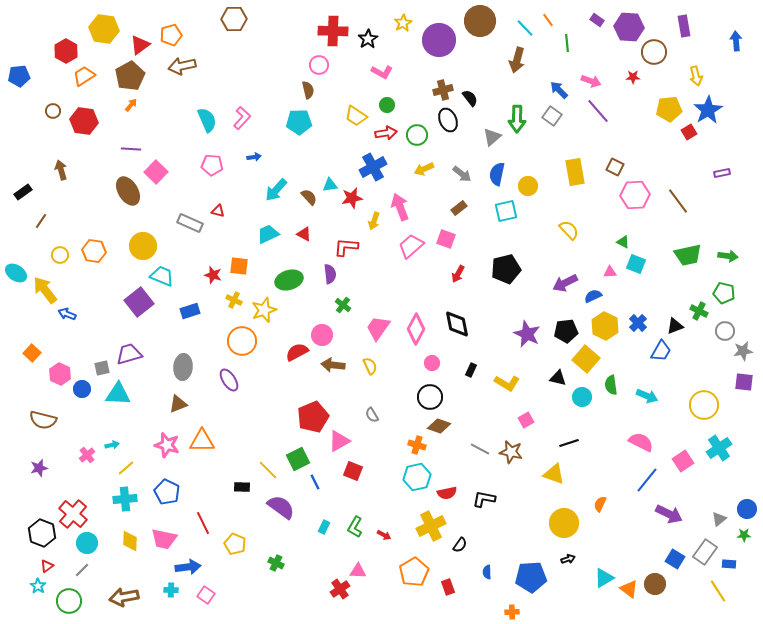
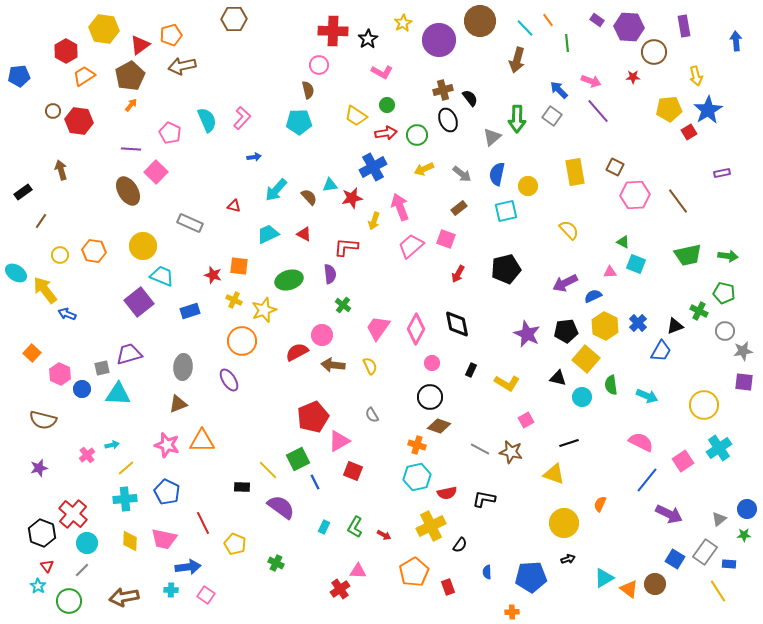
red hexagon at (84, 121): moved 5 px left
pink pentagon at (212, 165): moved 42 px left, 32 px up; rotated 20 degrees clockwise
red triangle at (218, 211): moved 16 px right, 5 px up
red triangle at (47, 566): rotated 32 degrees counterclockwise
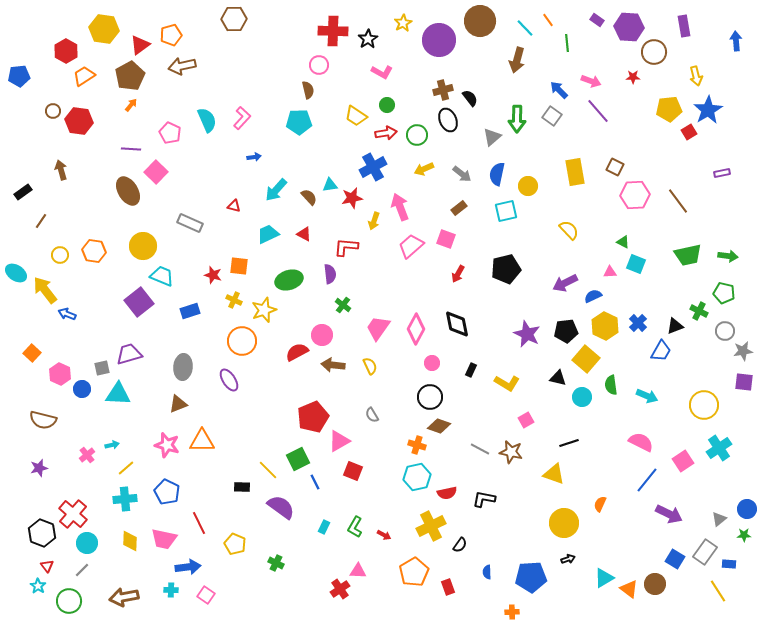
red line at (203, 523): moved 4 px left
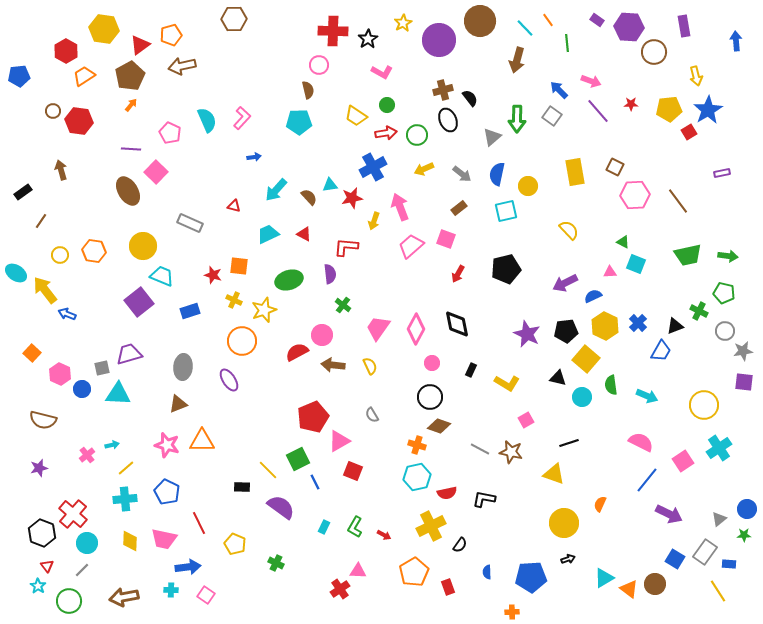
red star at (633, 77): moved 2 px left, 27 px down
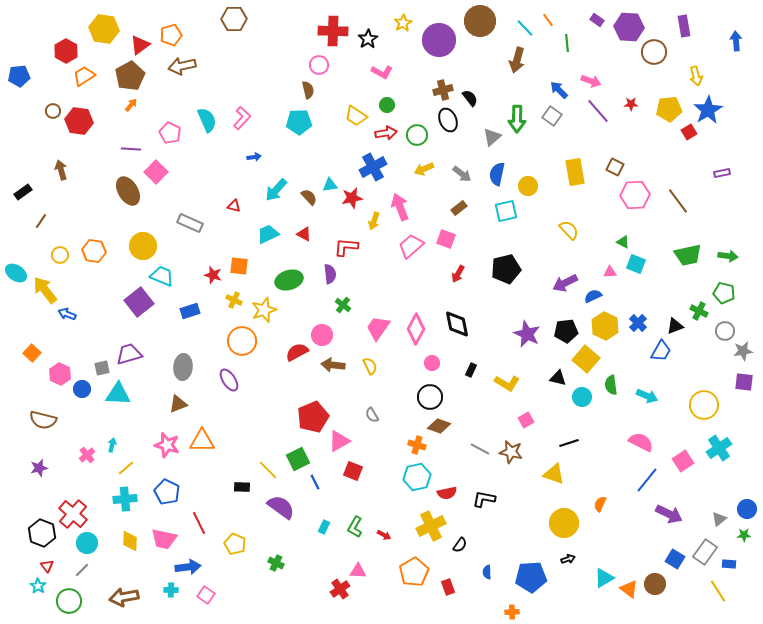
cyan arrow at (112, 445): rotated 64 degrees counterclockwise
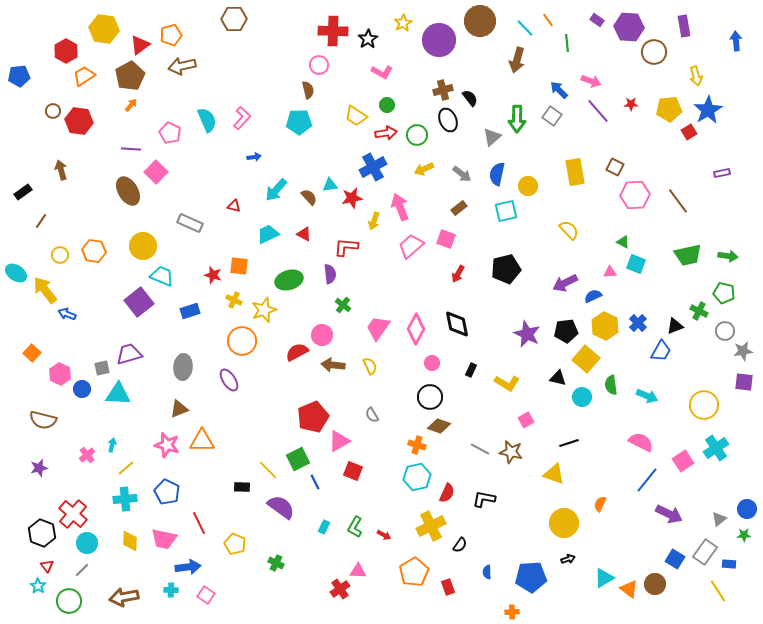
brown triangle at (178, 404): moved 1 px right, 5 px down
cyan cross at (719, 448): moved 3 px left
red semicircle at (447, 493): rotated 54 degrees counterclockwise
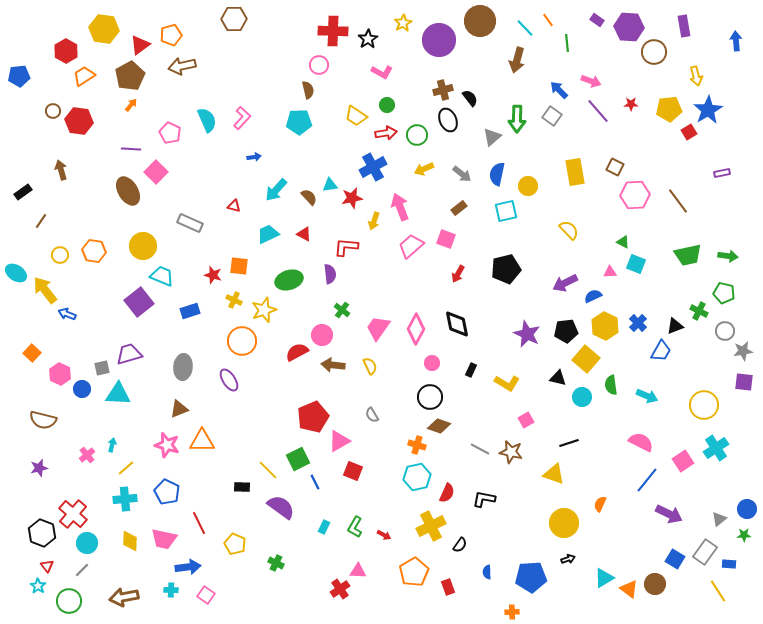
green cross at (343, 305): moved 1 px left, 5 px down
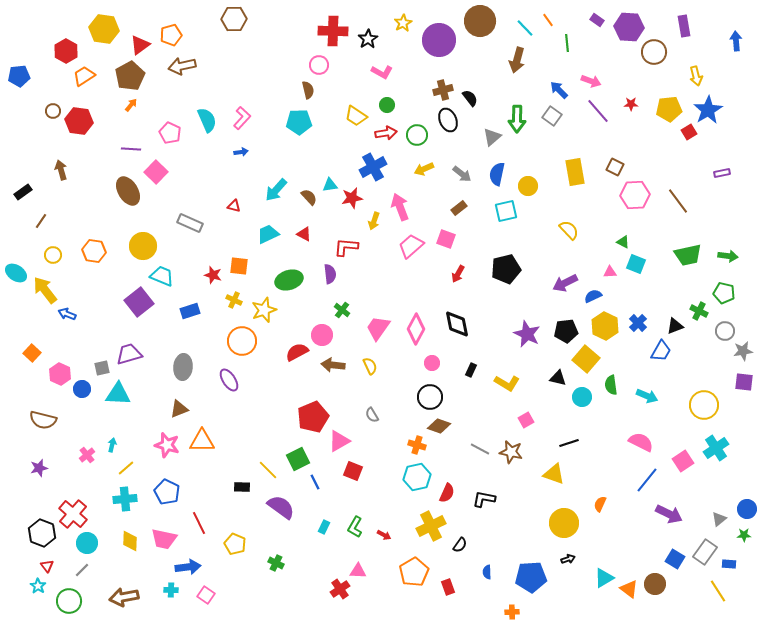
blue arrow at (254, 157): moved 13 px left, 5 px up
yellow circle at (60, 255): moved 7 px left
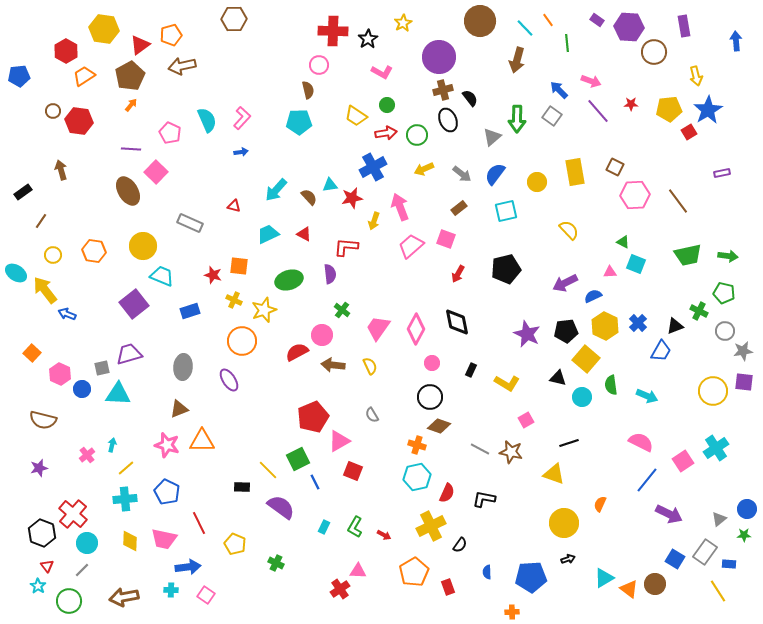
purple circle at (439, 40): moved 17 px down
blue semicircle at (497, 174): moved 2 px left; rotated 25 degrees clockwise
yellow circle at (528, 186): moved 9 px right, 4 px up
purple square at (139, 302): moved 5 px left, 2 px down
black diamond at (457, 324): moved 2 px up
yellow circle at (704, 405): moved 9 px right, 14 px up
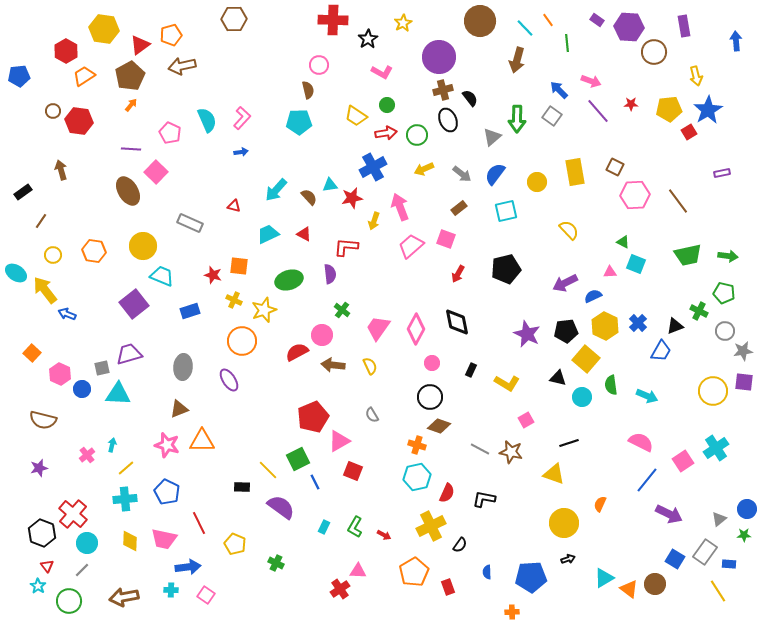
red cross at (333, 31): moved 11 px up
